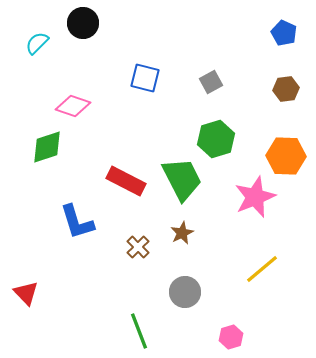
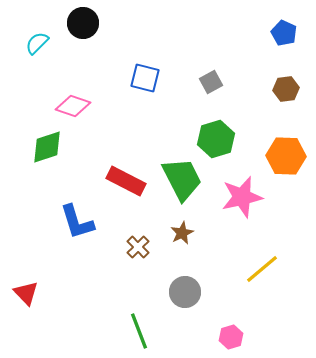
pink star: moved 13 px left; rotated 9 degrees clockwise
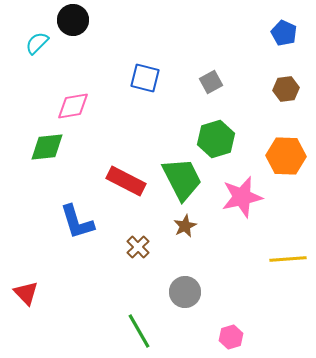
black circle: moved 10 px left, 3 px up
pink diamond: rotated 28 degrees counterclockwise
green diamond: rotated 12 degrees clockwise
brown star: moved 3 px right, 7 px up
yellow line: moved 26 px right, 10 px up; rotated 36 degrees clockwise
green line: rotated 9 degrees counterclockwise
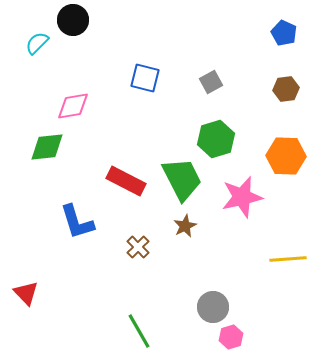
gray circle: moved 28 px right, 15 px down
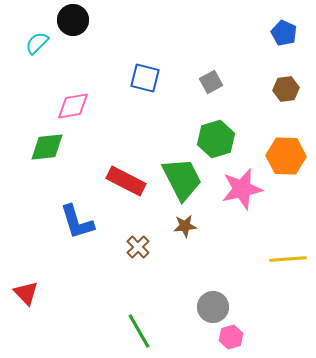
pink star: moved 8 px up
brown star: rotated 20 degrees clockwise
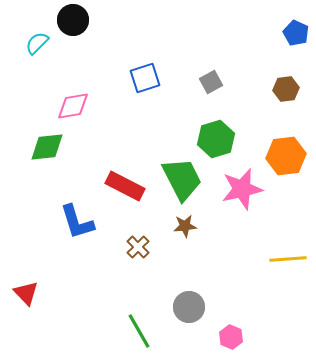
blue pentagon: moved 12 px right
blue square: rotated 32 degrees counterclockwise
orange hexagon: rotated 9 degrees counterclockwise
red rectangle: moved 1 px left, 5 px down
gray circle: moved 24 px left
pink hexagon: rotated 20 degrees counterclockwise
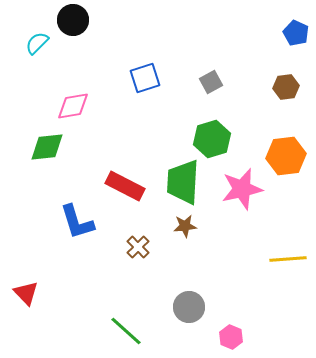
brown hexagon: moved 2 px up
green hexagon: moved 4 px left
green trapezoid: moved 1 px right, 3 px down; rotated 150 degrees counterclockwise
green line: moved 13 px left; rotated 18 degrees counterclockwise
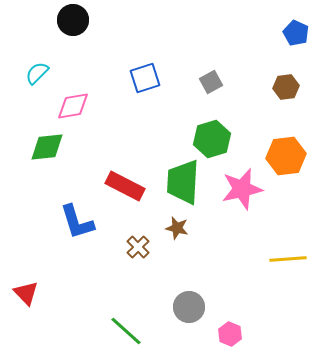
cyan semicircle: moved 30 px down
brown star: moved 8 px left, 2 px down; rotated 20 degrees clockwise
pink hexagon: moved 1 px left, 3 px up
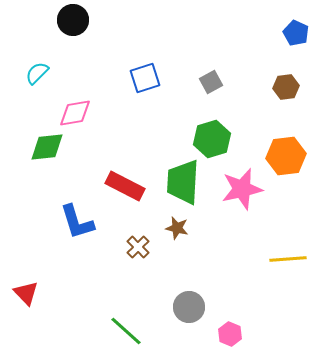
pink diamond: moved 2 px right, 7 px down
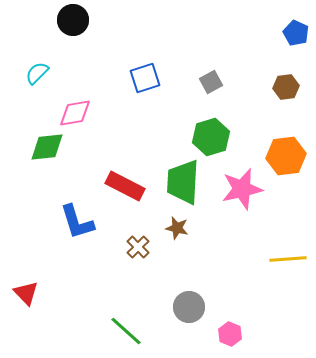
green hexagon: moved 1 px left, 2 px up
